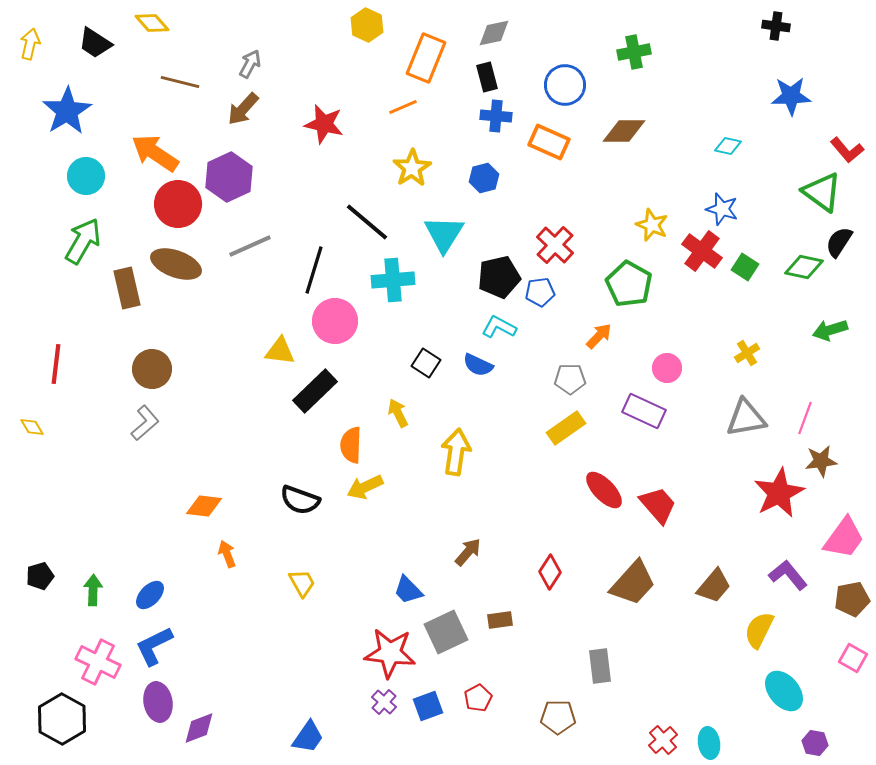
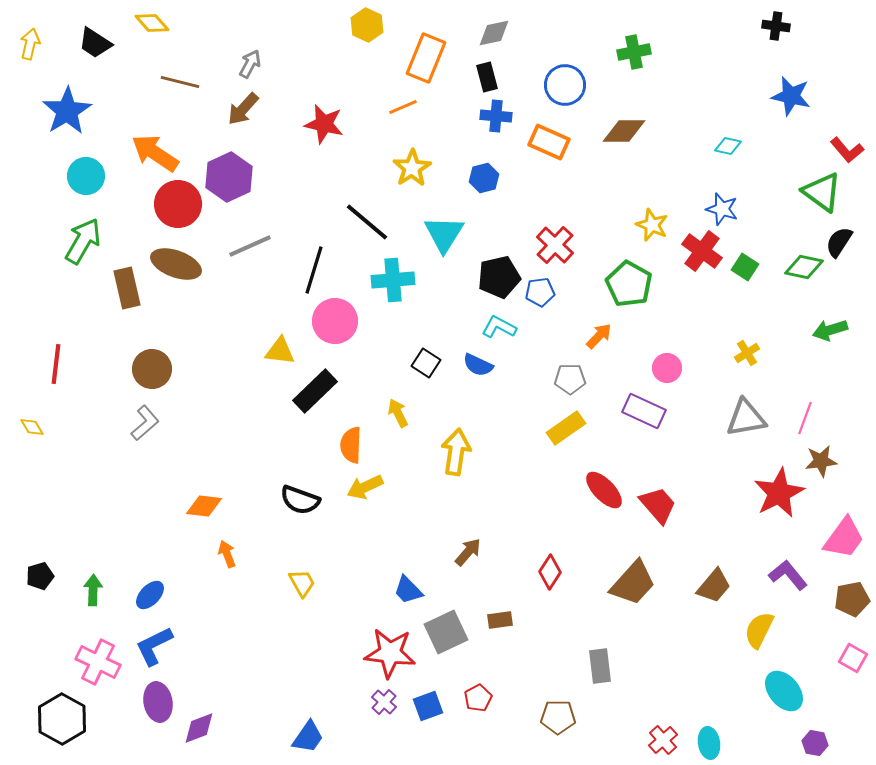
blue star at (791, 96): rotated 15 degrees clockwise
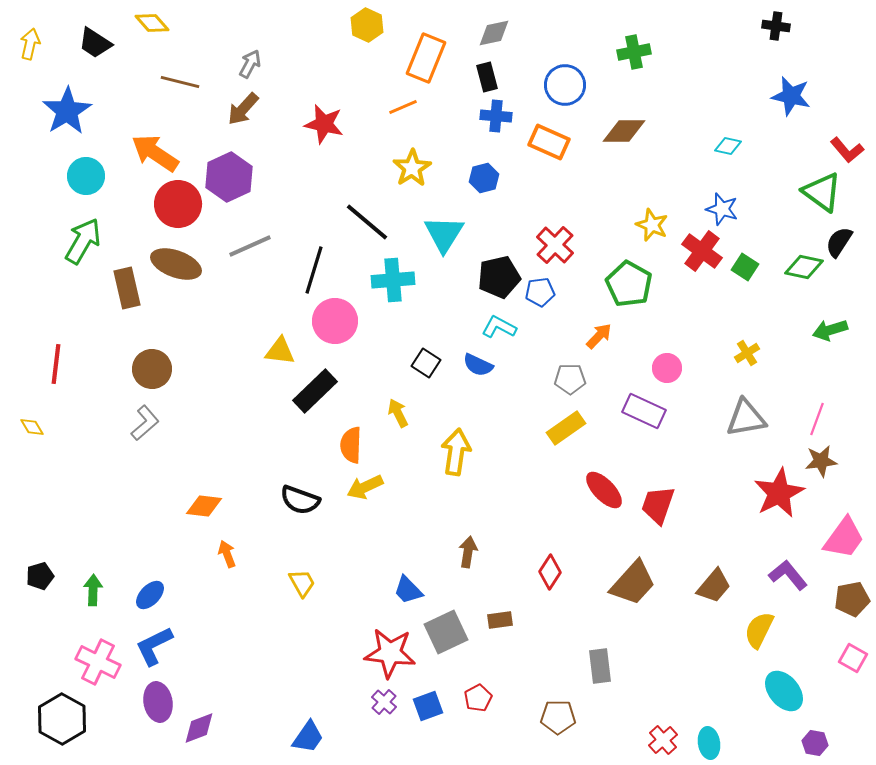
pink line at (805, 418): moved 12 px right, 1 px down
red trapezoid at (658, 505): rotated 120 degrees counterclockwise
brown arrow at (468, 552): rotated 32 degrees counterclockwise
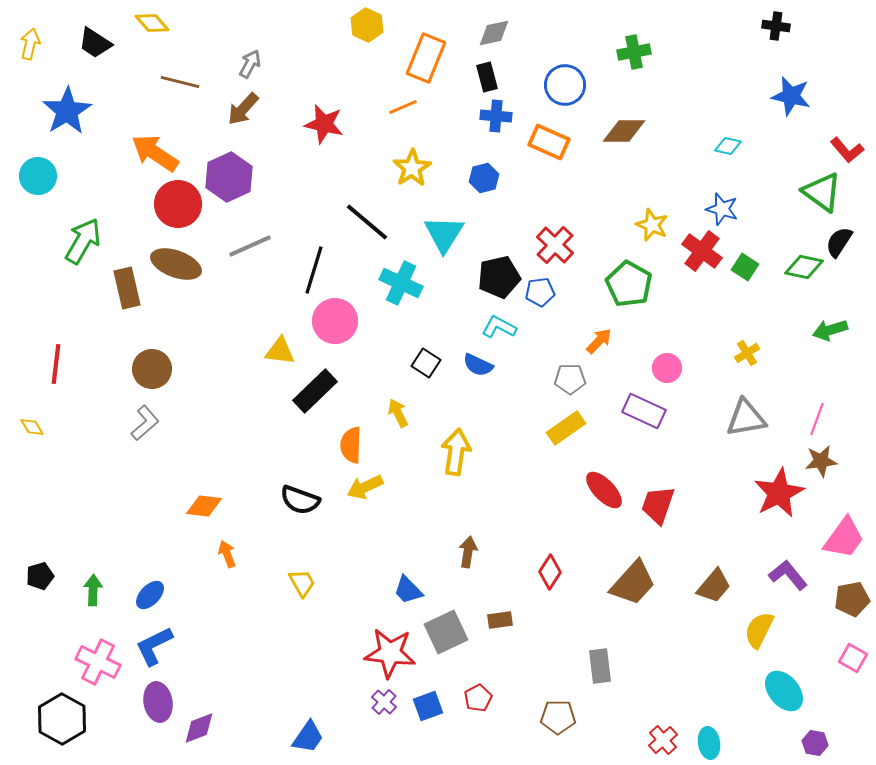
cyan circle at (86, 176): moved 48 px left
cyan cross at (393, 280): moved 8 px right, 3 px down; rotated 30 degrees clockwise
orange arrow at (599, 336): moved 5 px down
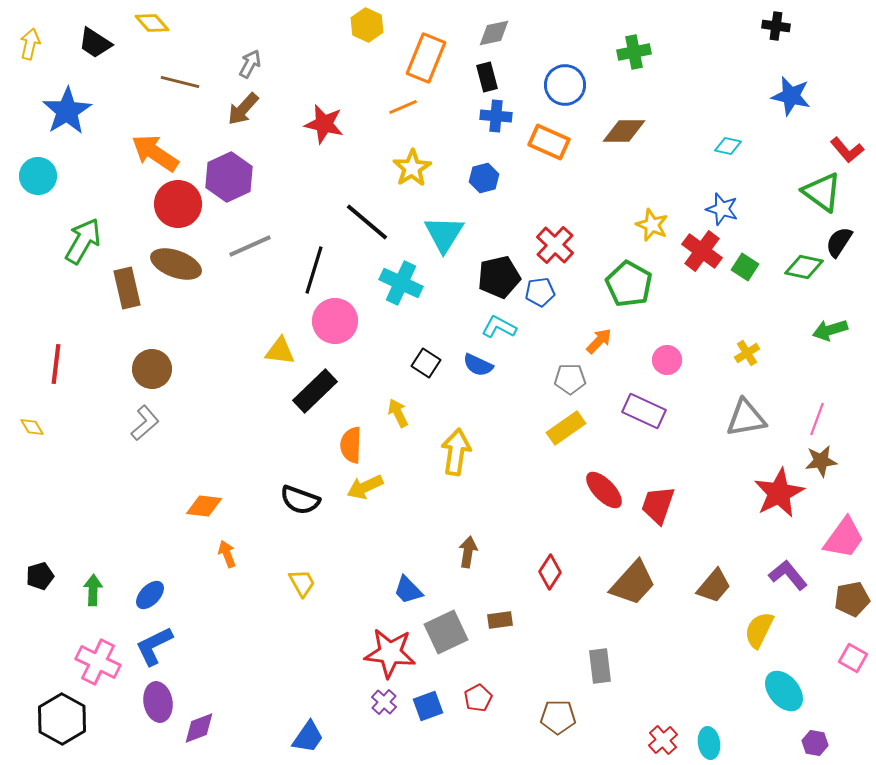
pink circle at (667, 368): moved 8 px up
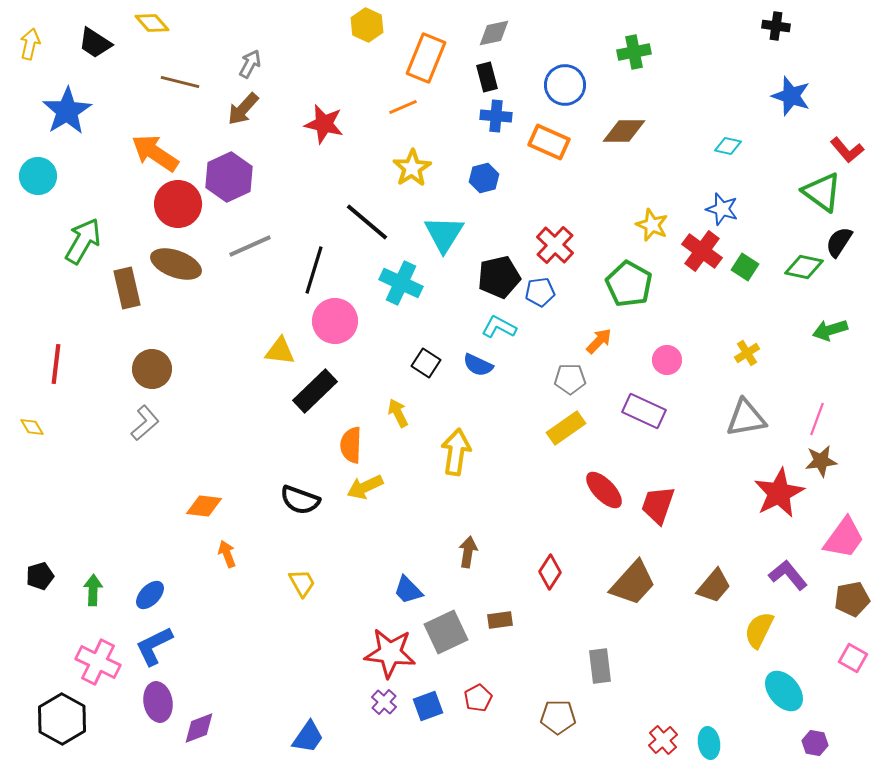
blue star at (791, 96): rotated 6 degrees clockwise
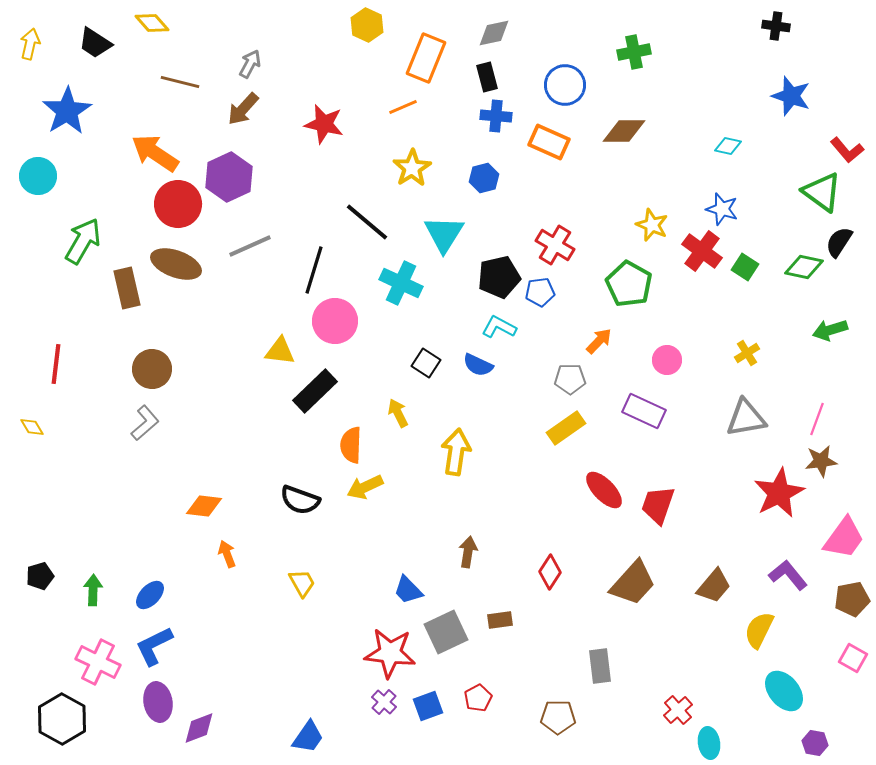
red cross at (555, 245): rotated 12 degrees counterclockwise
red cross at (663, 740): moved 15 px right, 30 px up
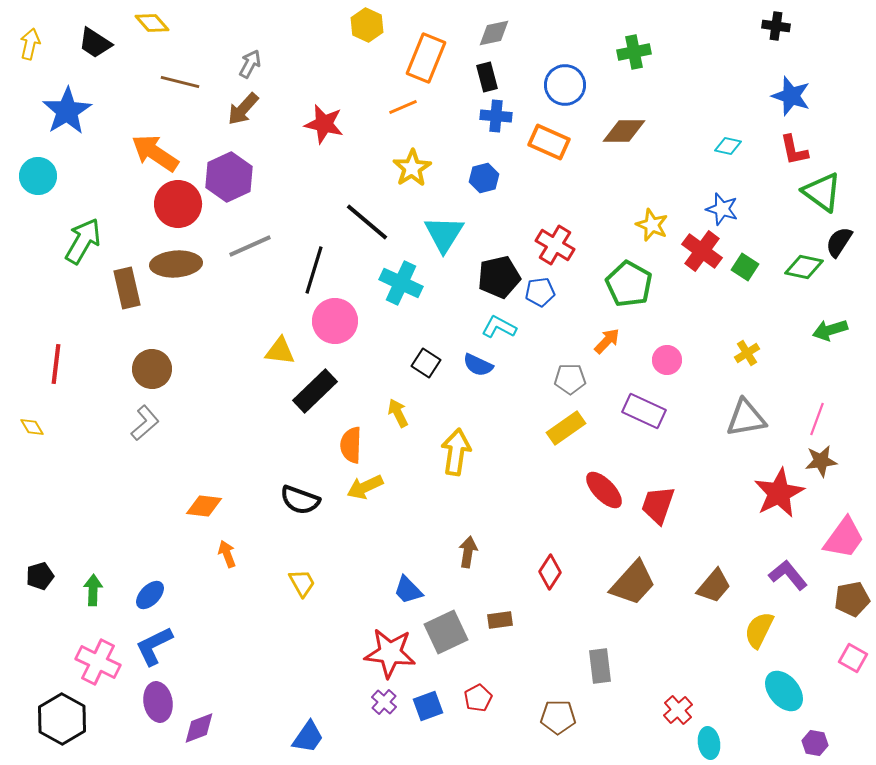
red L-shape at (847, 150): moved 53 px left; rotated 28 degrees clockwise
brown ellipse at (176, 264): rotated 24 degrees counterclockwise
orange arrow at (599, 341): moved 8 px right
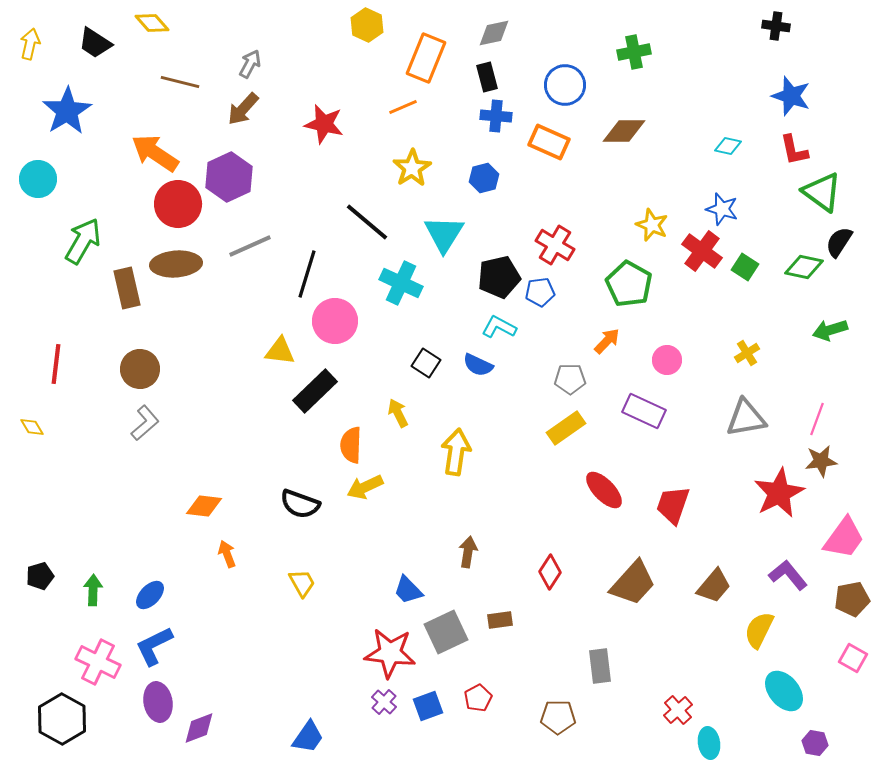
cyan circle at (38, 176): moved 3 px down
black line at (314, 270): moved 7 px left, 4 px down
brown circle at (152, 369): moved 12 px left
black semicircle at (300, 500): moved 4 px down
red trapezoid at (658, 505): moved 15 px right
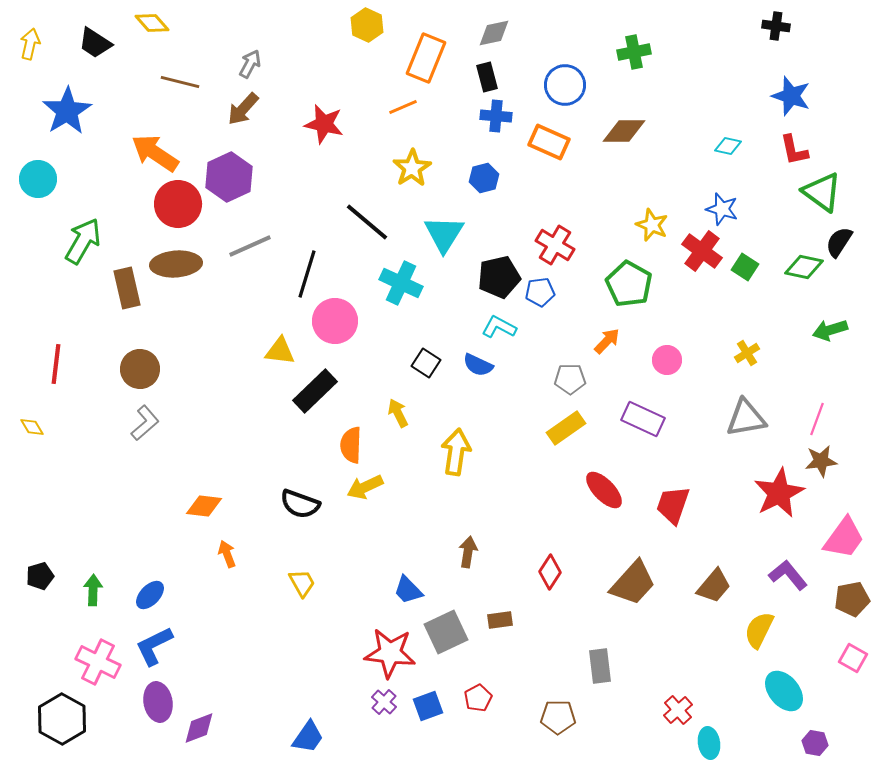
purple rectangle at (644, 411): moved 1 px left, 8 px down
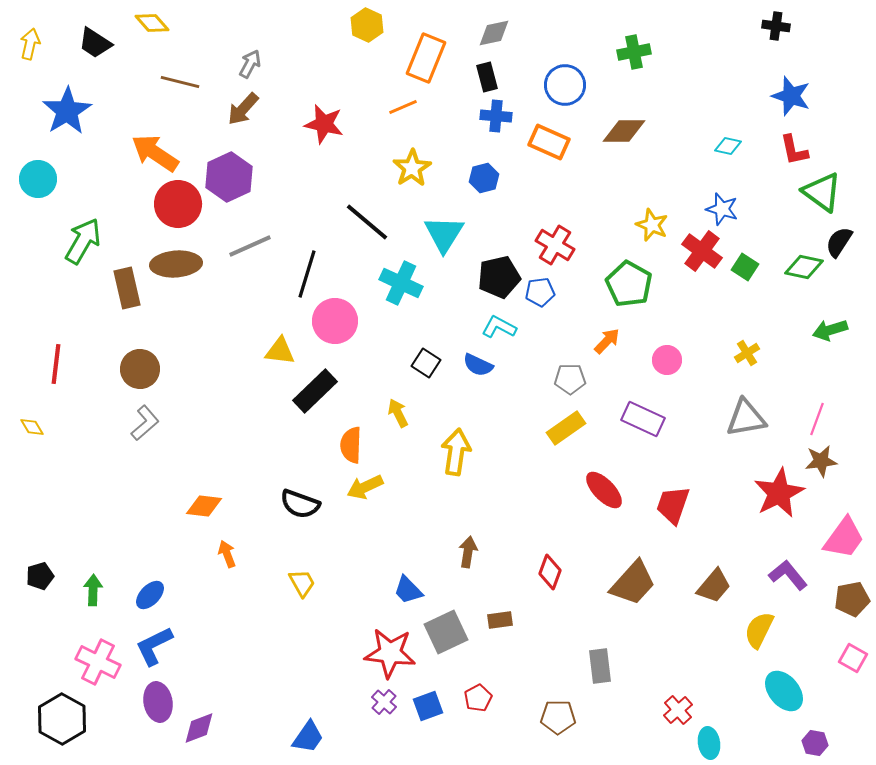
red diamond at (550, 572): rotated 12 degrees counterclockwise
